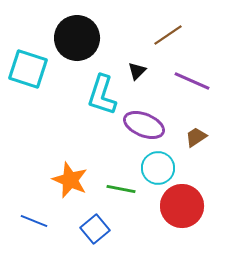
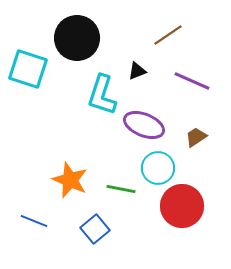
black triangle: rotated 24 degrees clockwise
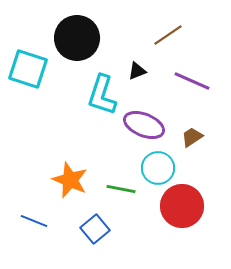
brown trapezoid: moved 4 px left
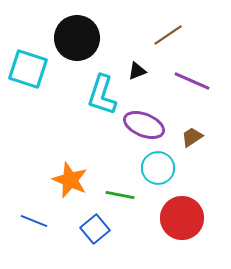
green line: moved 1 px left, 6 px down
red circle: moved 12 px down
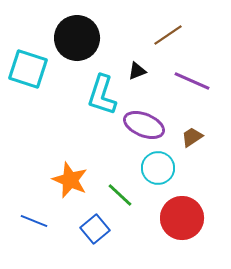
green line: rotated 32 degrees clockwise
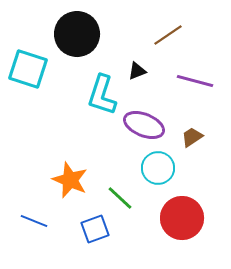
black circle: moved 4 px up
purple line: moved 3 px right; rotated 9 degrees counterclockwise
green line: moved 3 px down
blue square: rotated 20 degrees clockwise
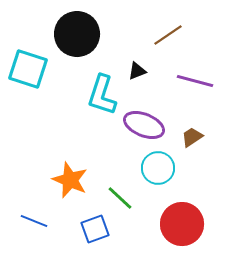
red circle: moved 6 px down
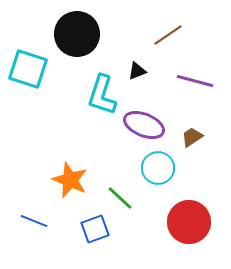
red circle: moved 7 px right, 2 px up
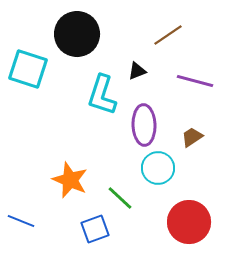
purple ellipse: rotated 66 degrees clockwise
blue line: moved 13 px left
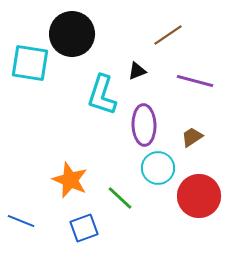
black circle: moved 5 px left
cyan square: moved 2 px right, 6 px up; rotated 9 degrees counterclockwise
red circle: moved 10 px right, 26 px up
blue square: moved 11 px left, 1 px up
